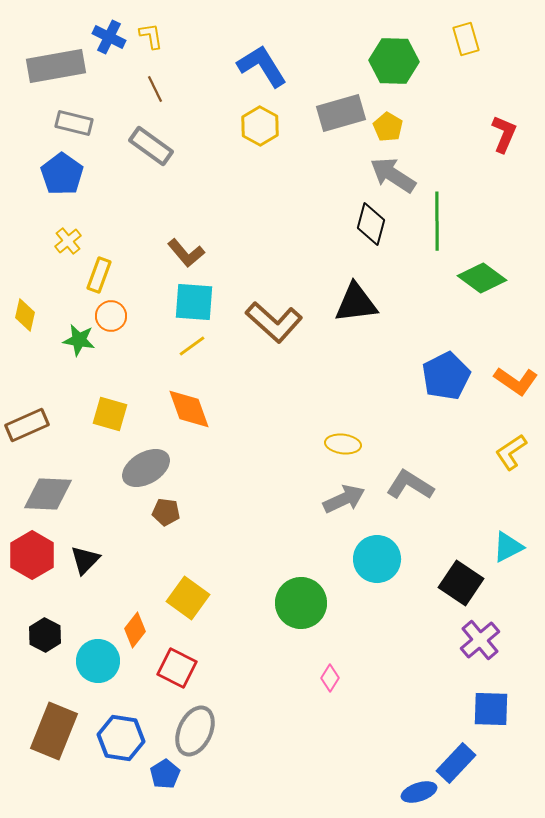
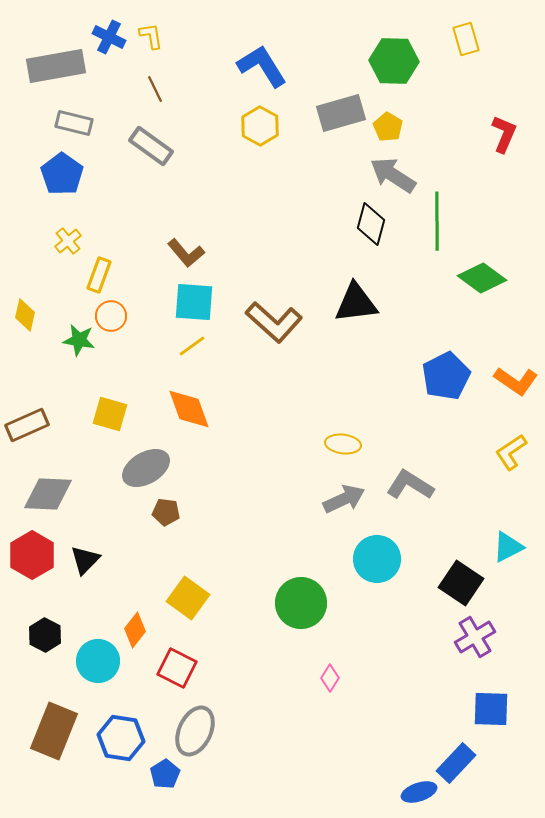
purple cross at (480, 640): moved 5 px left, 3 px up; rotated 9 degrees clockwise
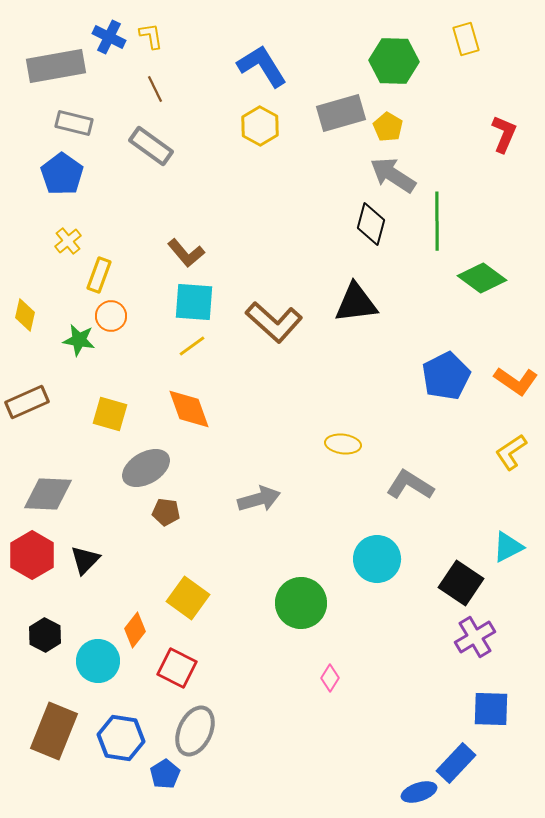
brown rectangle at (27, 425): moved 23 px up
gray arrow at (344, 499): moved 85 px left; rotated 9 degrees clockwise
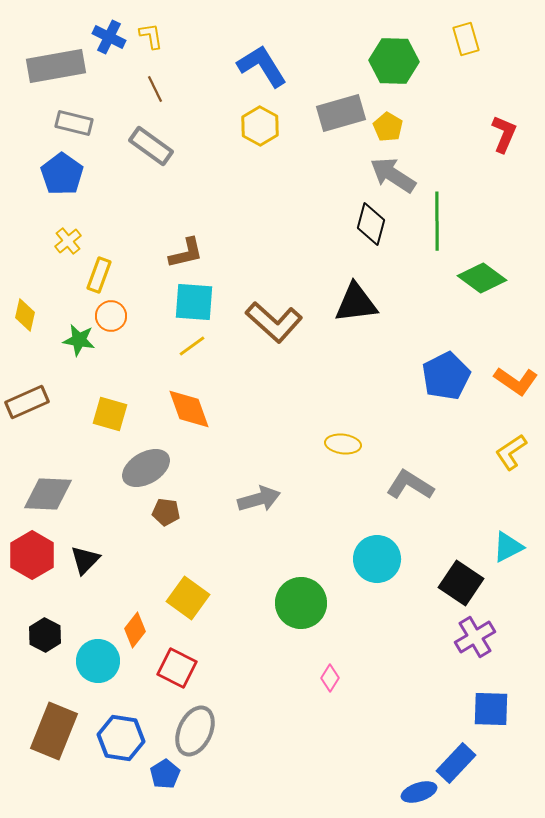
brown L-shape at (186, 253): rotated 63 degrees counterclockwise
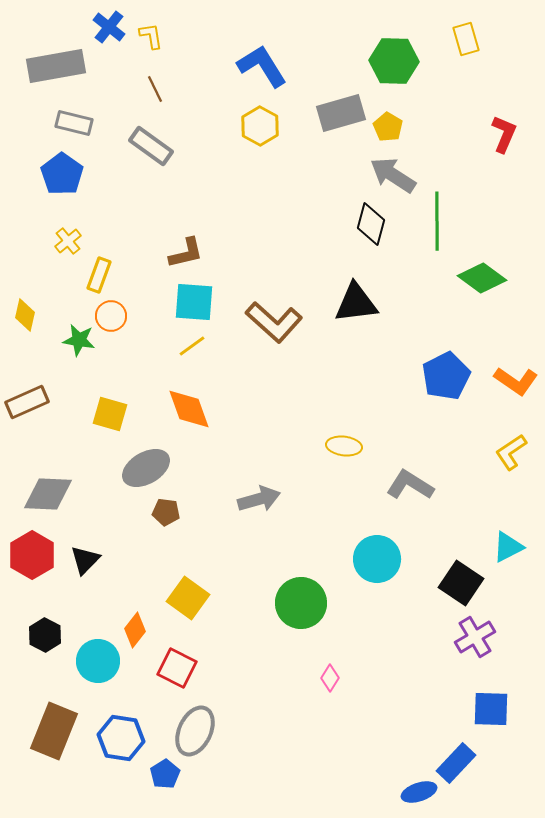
blue cross at (109, 37): moved 10 px up; rotated 12 degrees clockwise
yellow ellipse at (343, 444): moved 1 px right, 2 px down
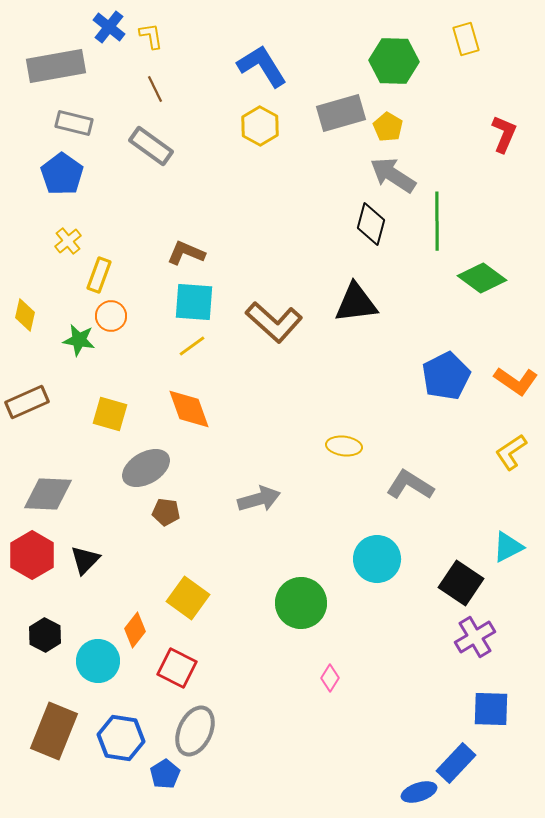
brown L-shape at (186, 253): rotated 144 degrees counterclockwise
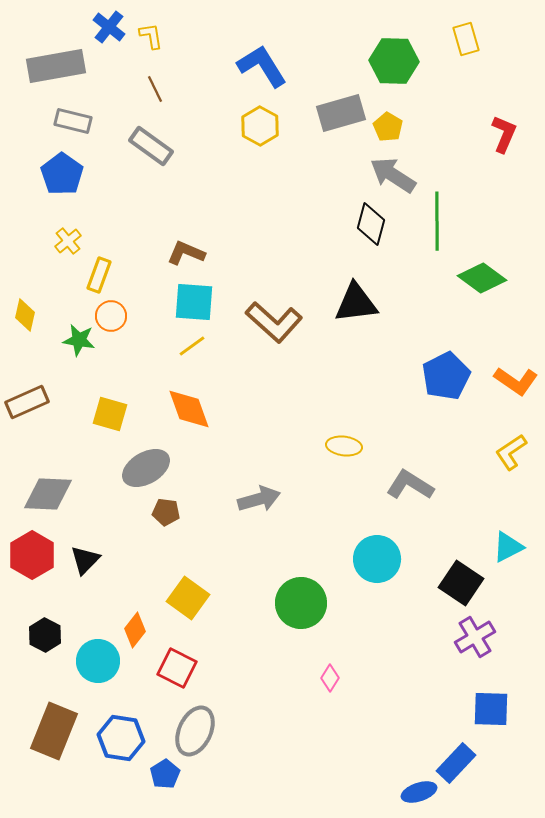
gray rectangle at (74, 123): moved 1 px left, 2 px up
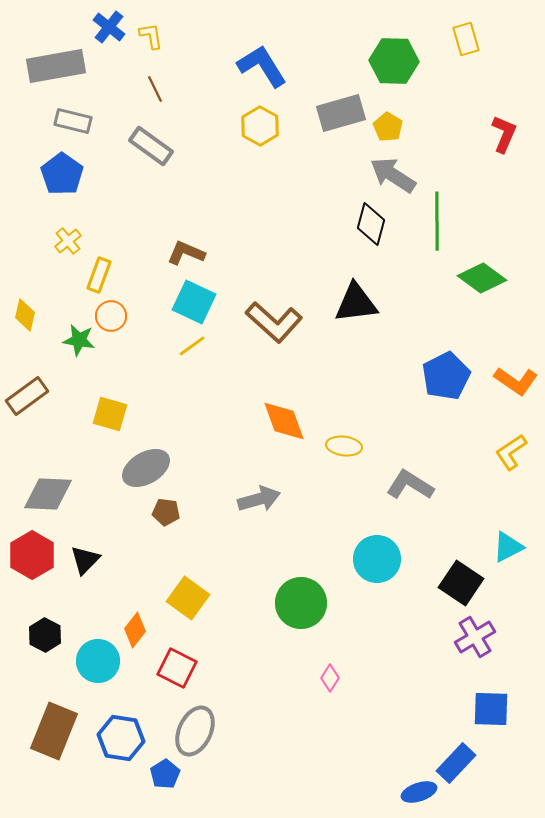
cyan square at (194, 302): rotated 21 degrees clockwise
brown rectangle at (27, 402): moved 6 px up; rotated 12 degrees counterclockwise
orange diamond at (189, 409): moved 95 px right, 12 px down
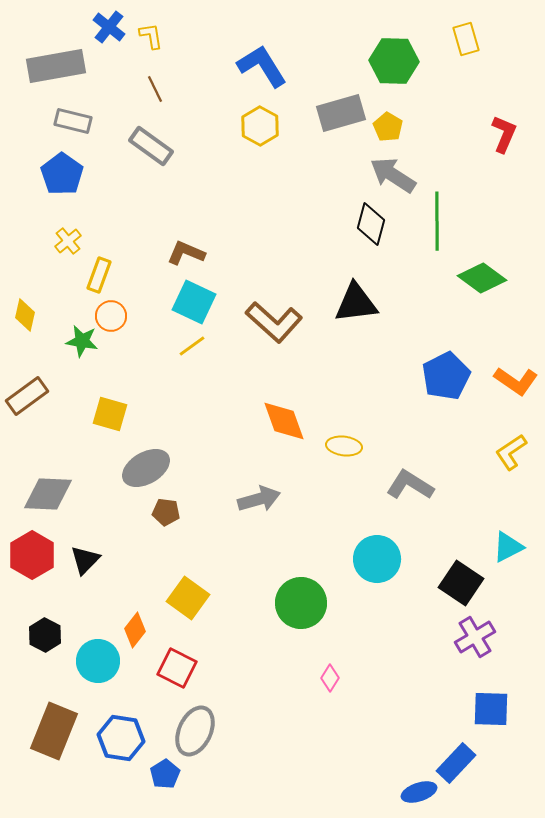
green star at (79, 340): moved 3 px right, 1 px down
